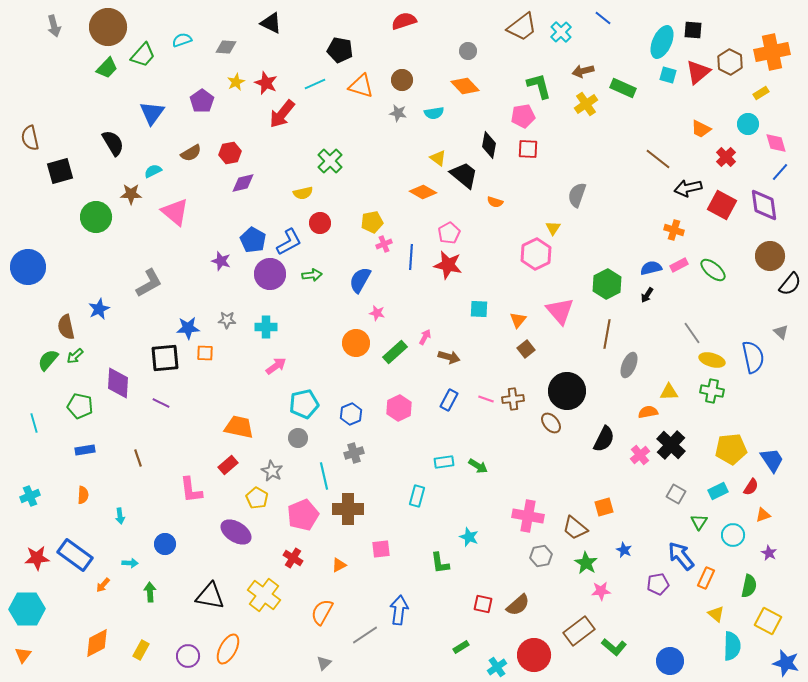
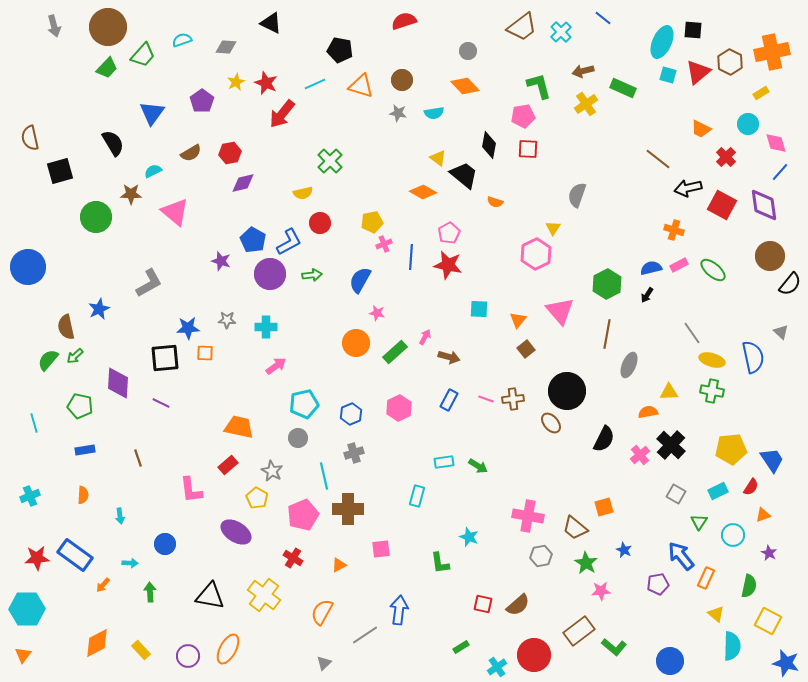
yellow rectangle at (141, 650): rotated 72 degrees counterclockwise
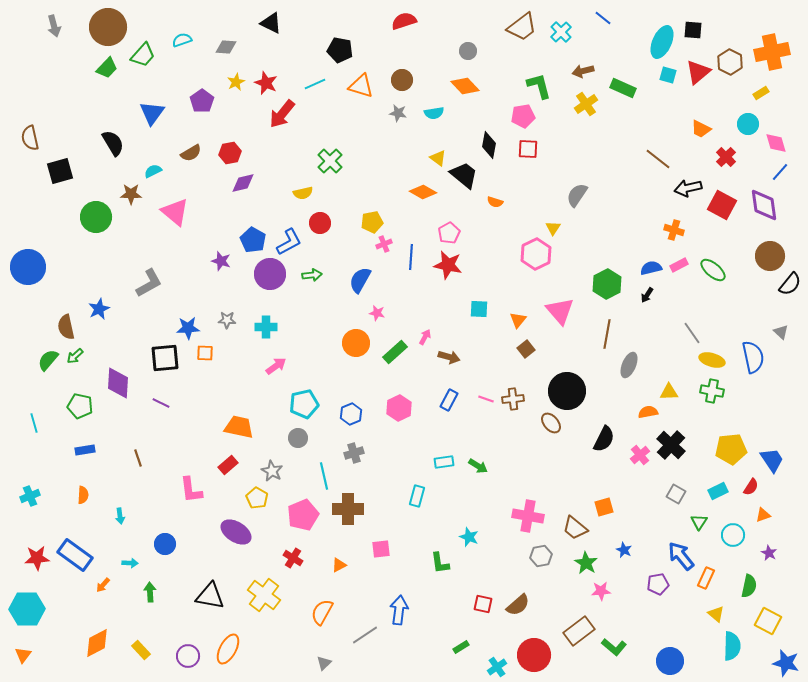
gray semicircle at (577, 195): rotated 15 degrees clockwise
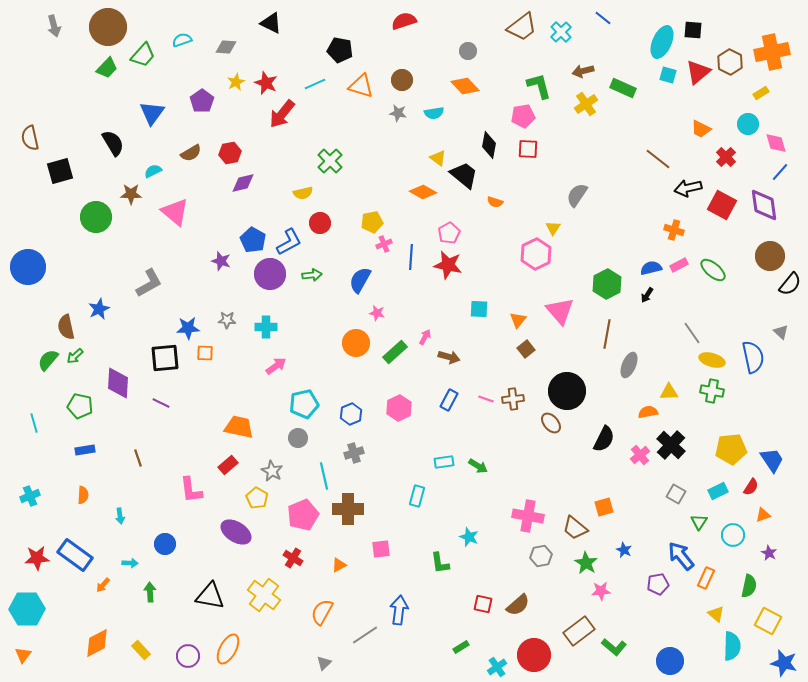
blue star at (786, 663): moved 2 px left
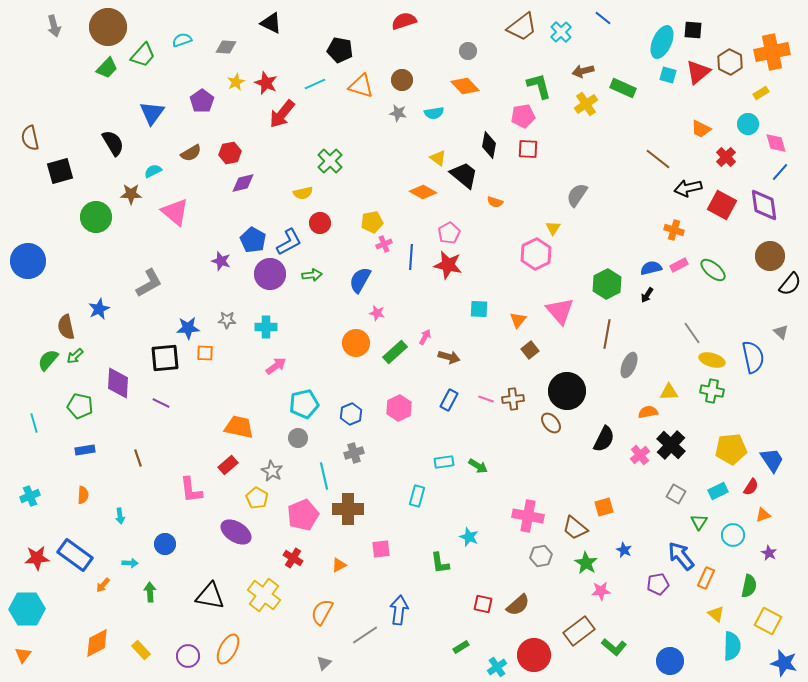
blue circle at (28, 267): moved 6 px up
brown square at (526, 349): moved 4 px right, 1 px down
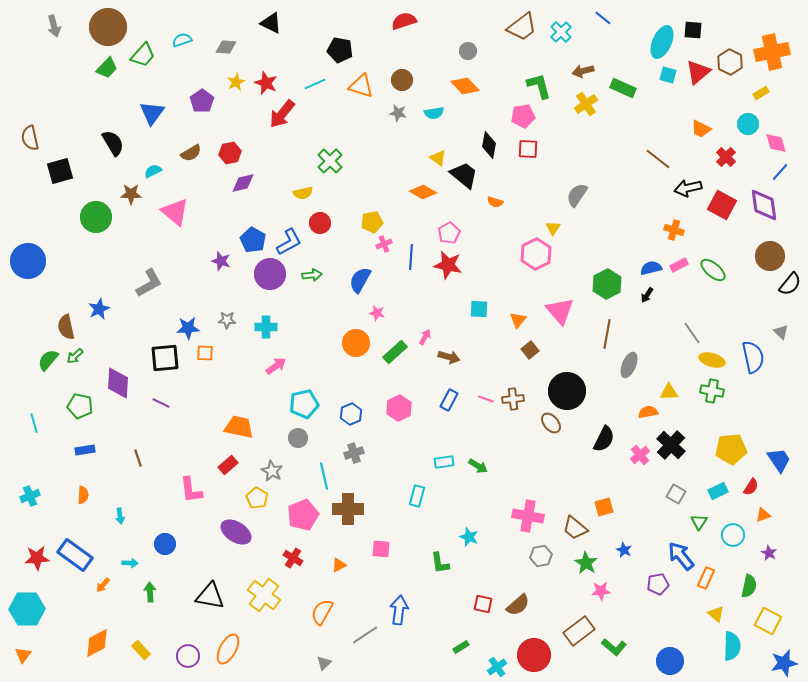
blue trapezoid at (772, 460): moved 7 px right
pink square at (381, 549): rotated 12 degrees clockwise
blue star at (784, 663): rotated 28 degrees counterclockwise
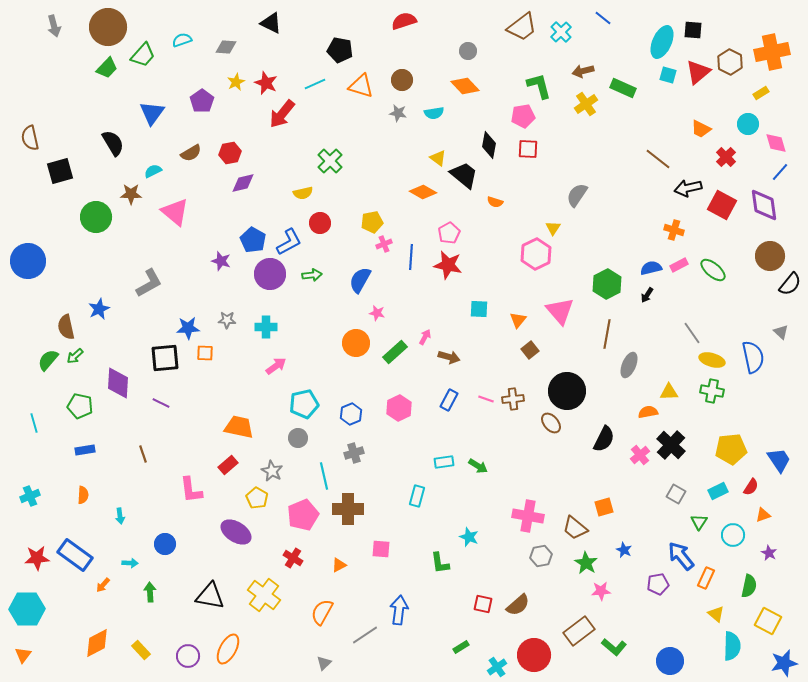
brown line at (138, 458): moved 5 px right, 4 px up
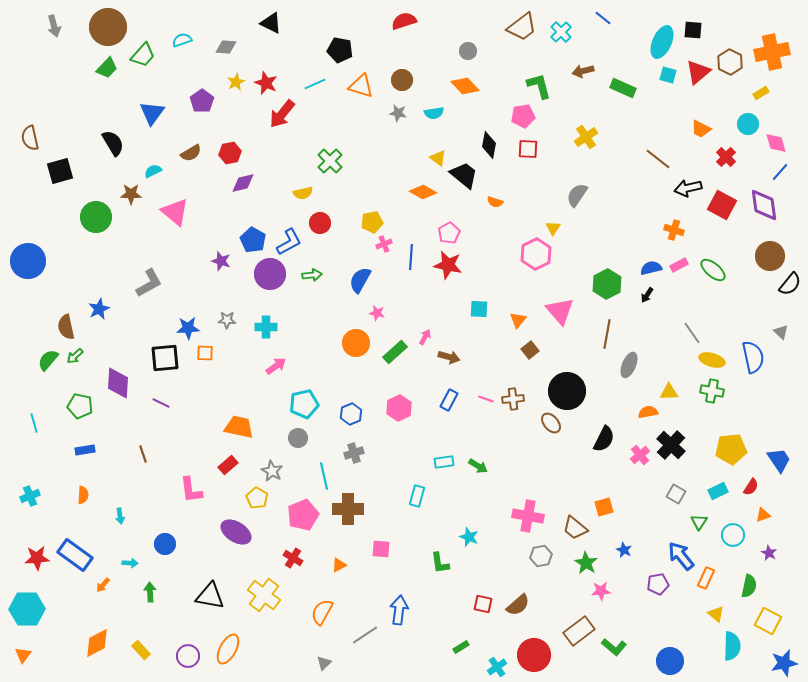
yellow cross at (586, 104): moved 33 px down
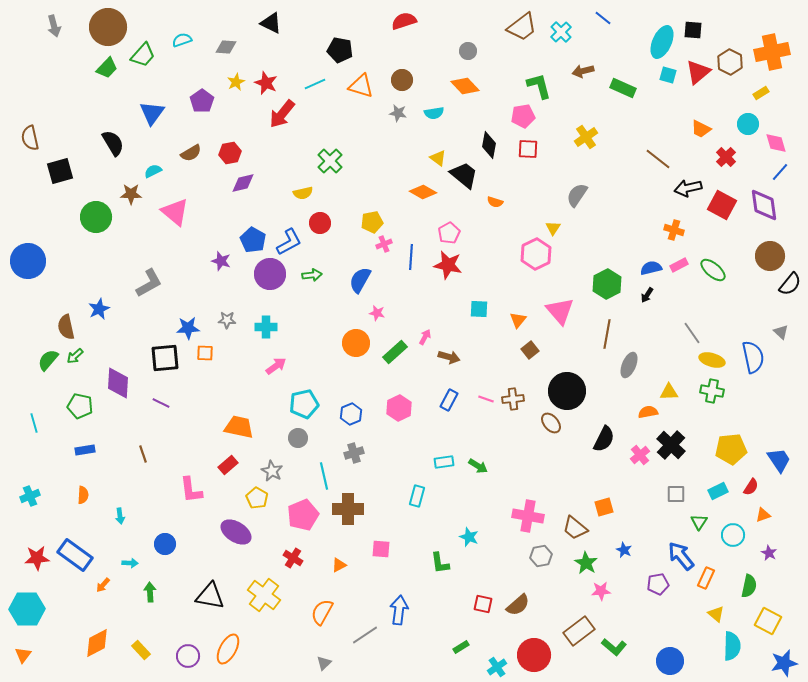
gray square at (676, 494): rotated 30 degrees counterclockwise
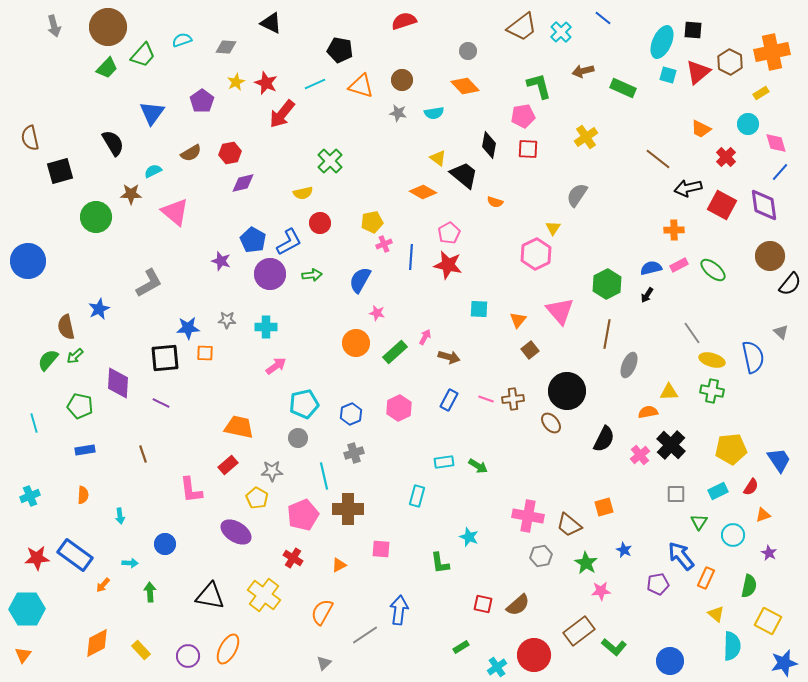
orange cross at (674, 230): rotated 18 degrees counterclockwise
gray star at (272, 471): rotated 30 degrees counterclockwise
brown trapezoid at (575, 528): moved 6 px left, 3 px up
